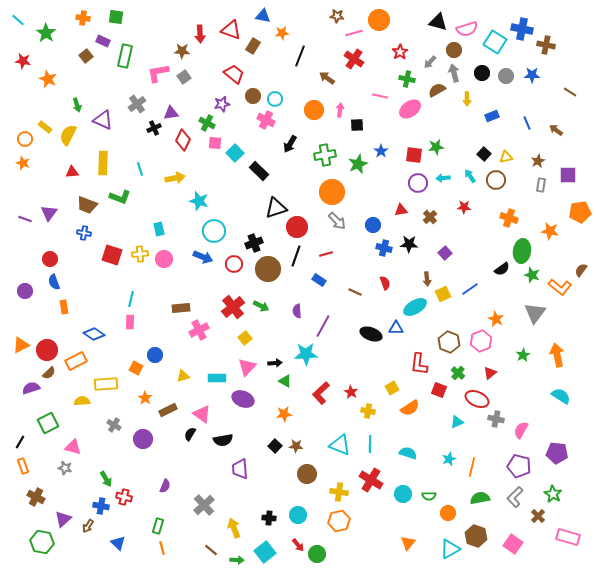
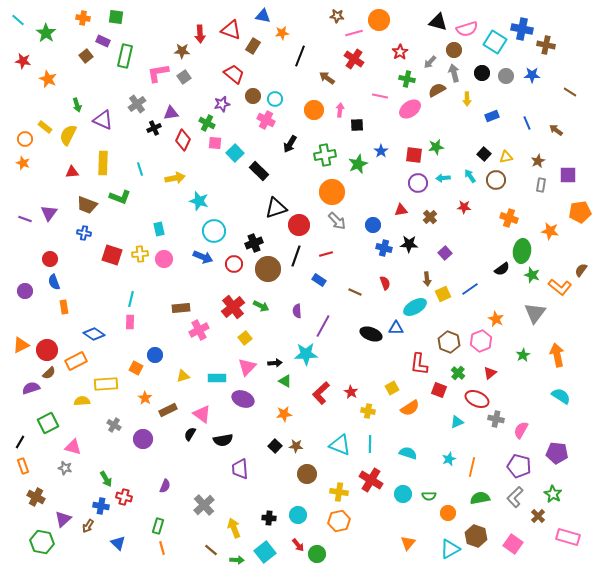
red circle at (297, 227): moved 2 px right, 2 px up
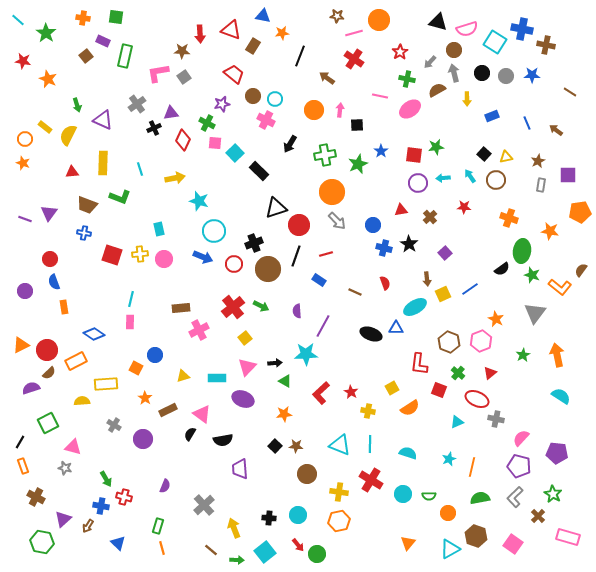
black star at (409, 244): rotated 30 degrees clockwise
pink semicircle at (521, 430): moved 8 px down; rotated 12 degrees clockwise
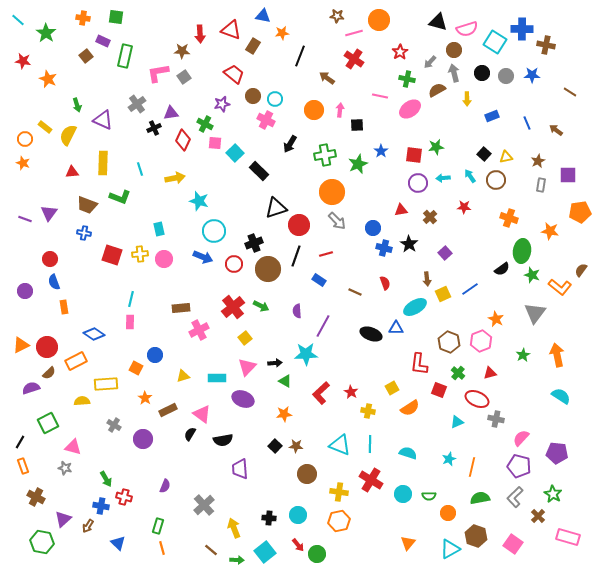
blue cross at (522, 29): rotated 10 degrees counterclockwise
green cross at (207, 123): moved 2 px left, 1 px down
blue circle at (373, 225): moved 3 px down
red circle at (47, 350): moved 3 px up
red triangle at (490, 373): rotated 24 degrees clockwise
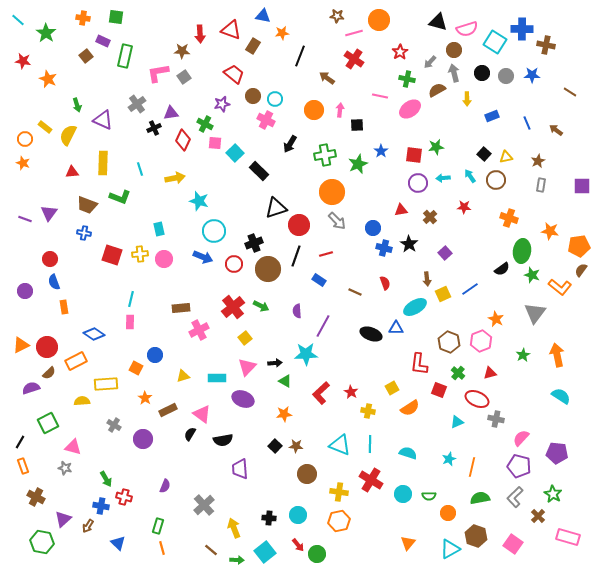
purple square at (568, 175): moved 14 px right, 11 px down
orange pentagon at (580, 212): moved 1 px left, 34 px down
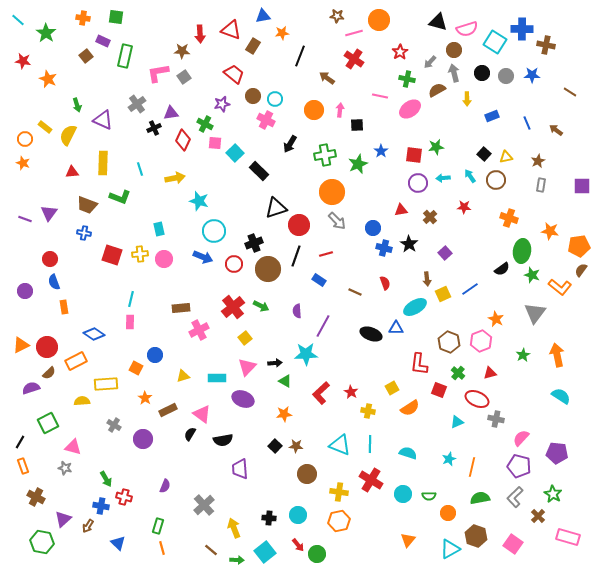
blue triangle at (263, 16): rotated 21 degrees counterclockwise
orange triangle at (408, 543): moved 3 px up
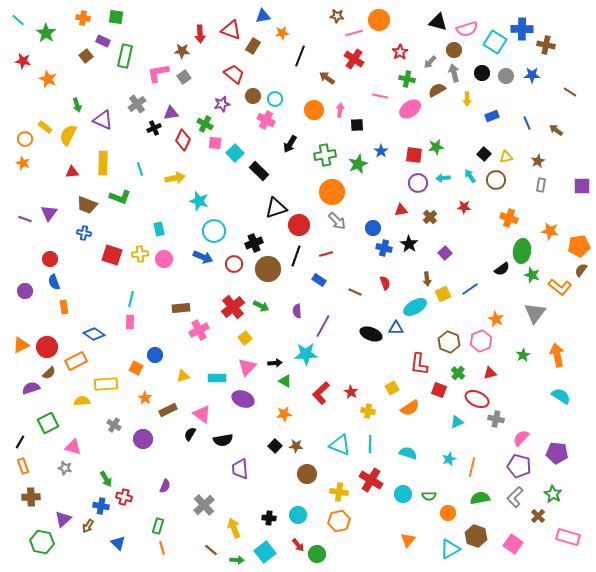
brown cross at (36, 497): moved 5 px left; rotated 30 degrees counterclockwise
